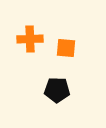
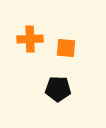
black pentagon: moved 1 px right, 1 px up
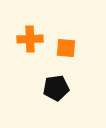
black pentagon: moved 2 px left, 1 px up; rotated 10 degrees counterclockwise
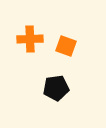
orange square: moved 2 px up; rotated 15 degrees clockwise
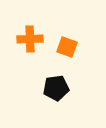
orange square: moved 1 px right, 1 px down
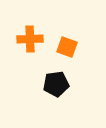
black pentagon: moved 4 px up
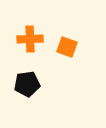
black pentagon: moved 29 px left
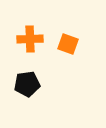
orange square: moved 1 px right, 3 px up
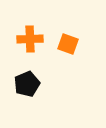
black pentagon: rotated 15 degrees counterclockwise
